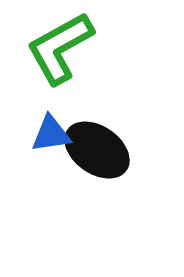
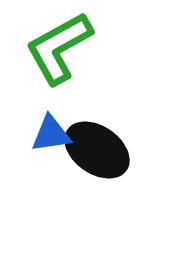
green L-shape: moved 1 px left
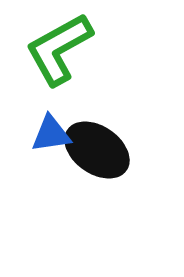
green L-shape: moved 1 px down
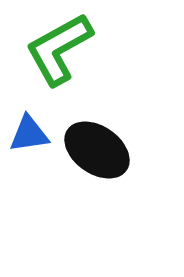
blue triangle: moved 22 px left
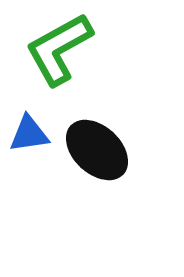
black ellipse: rotated 8 degrees clockwise
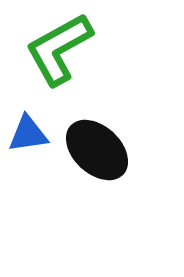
blue triangle: moved 1 px left
